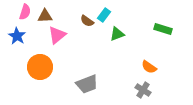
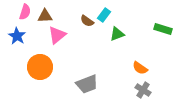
orange semicircle: moved 9 px left, 1 px down
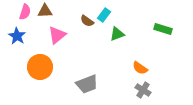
brown triangle: moved 5 px up
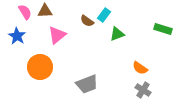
pink semicircle: rotated 49 degrees counterclockwise
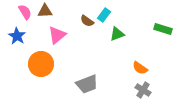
orange circle: moved 1 px right, 3 px up
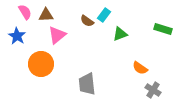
brown triangle: moved 1 px right, 4 px down
green triangle: moved 3 px right
gray trapezoid: rotated 105 degrees clockwise
gray cross: moved 10 px right
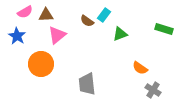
pink semicircle: rotated 91 degrees clockwise
green rectangle: moved 1 px right
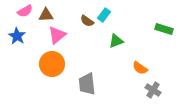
pink semicircle: moved 1 px up
green triangle: moved 4 px left, 7 px down
orange circle: moved 11 px right
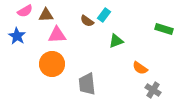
pink triangle: rotated 36 degrees clockwise
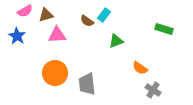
brown triangle: rotated 14 degrees counterclockwise
orange circle: moved 3 px right, 9 px down
